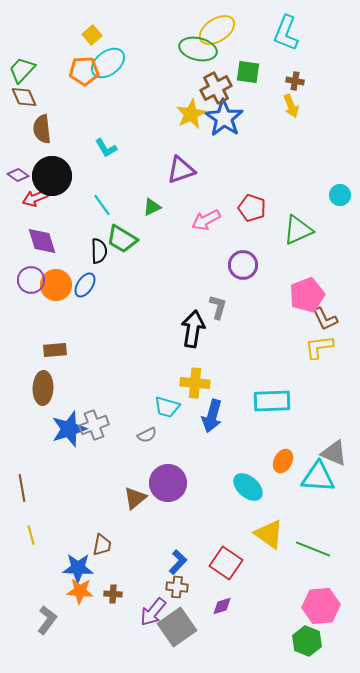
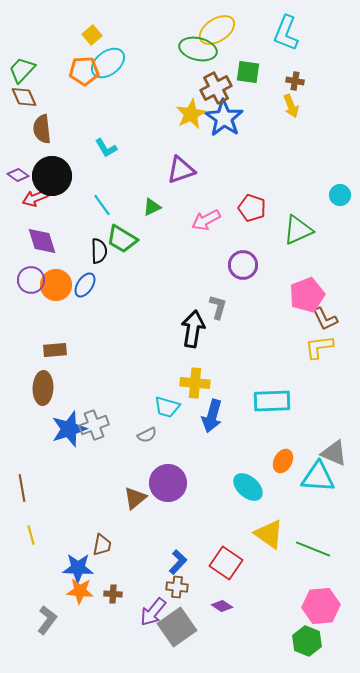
purple diamond at (222, 606): rotated 50 degrees clockwise
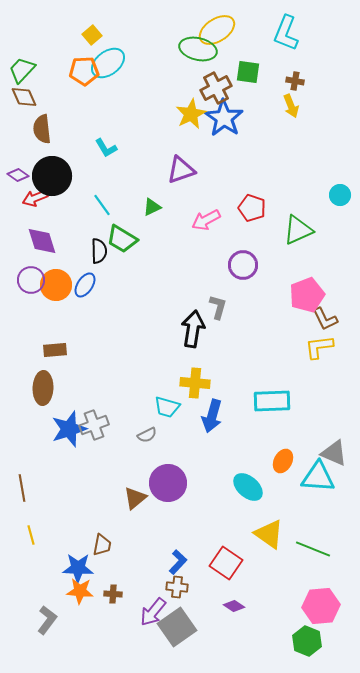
purple diamond at (222, 606): moved 12 px right
